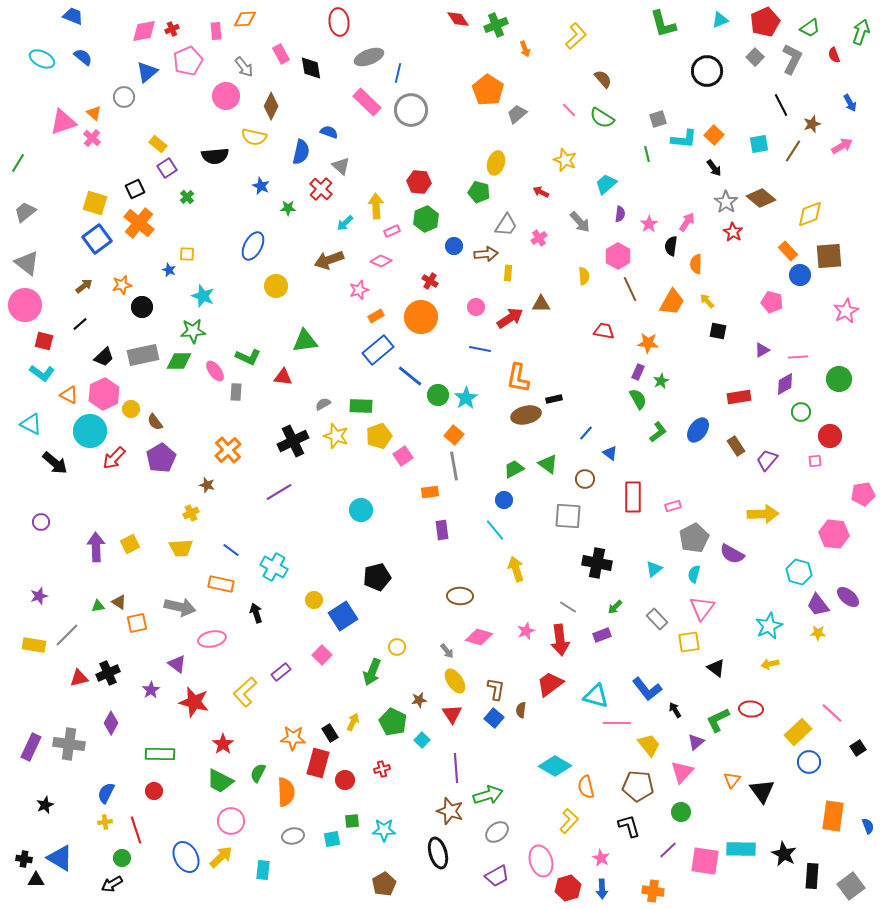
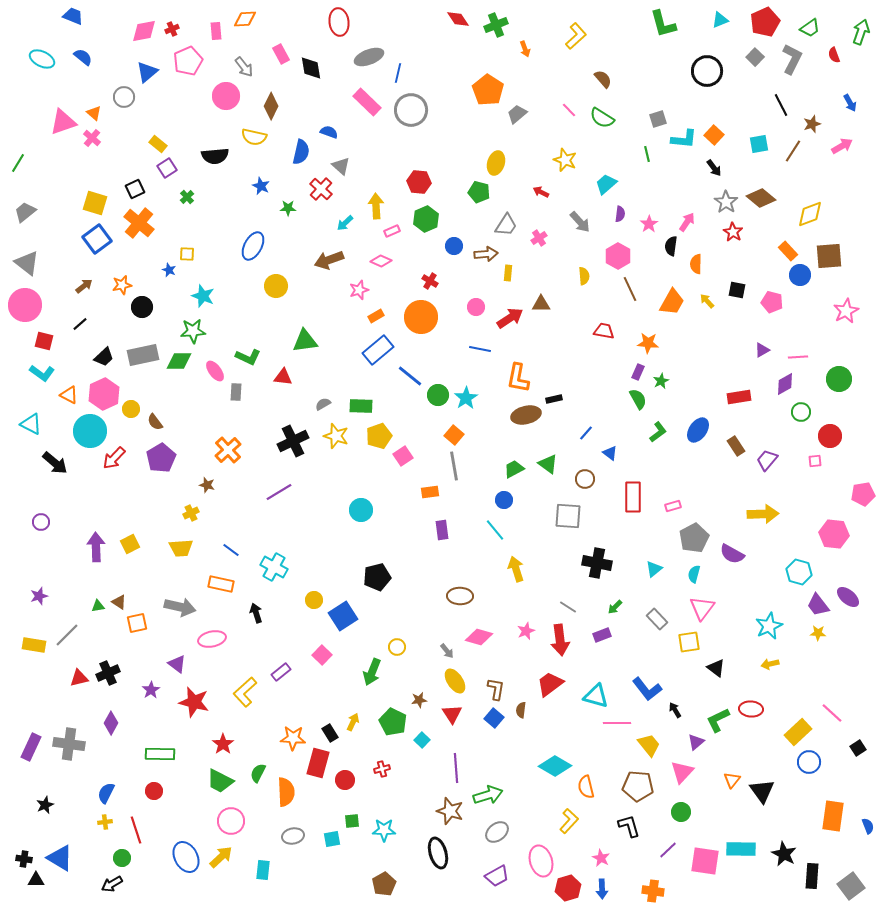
black square at (718, 331): moved 19 px right, 41 px up
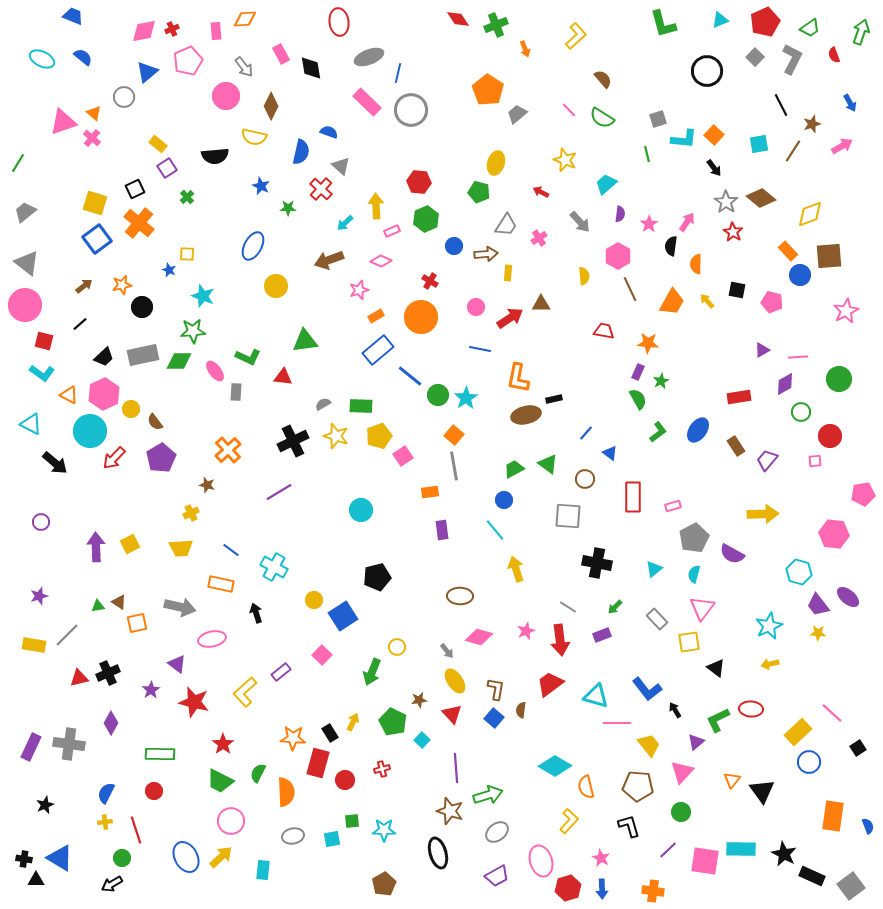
red triangle at (452, 714): rotated 10 degrees counterclockwise
black rectangle at (812, 876): rotated 70 degrees counterclockwise
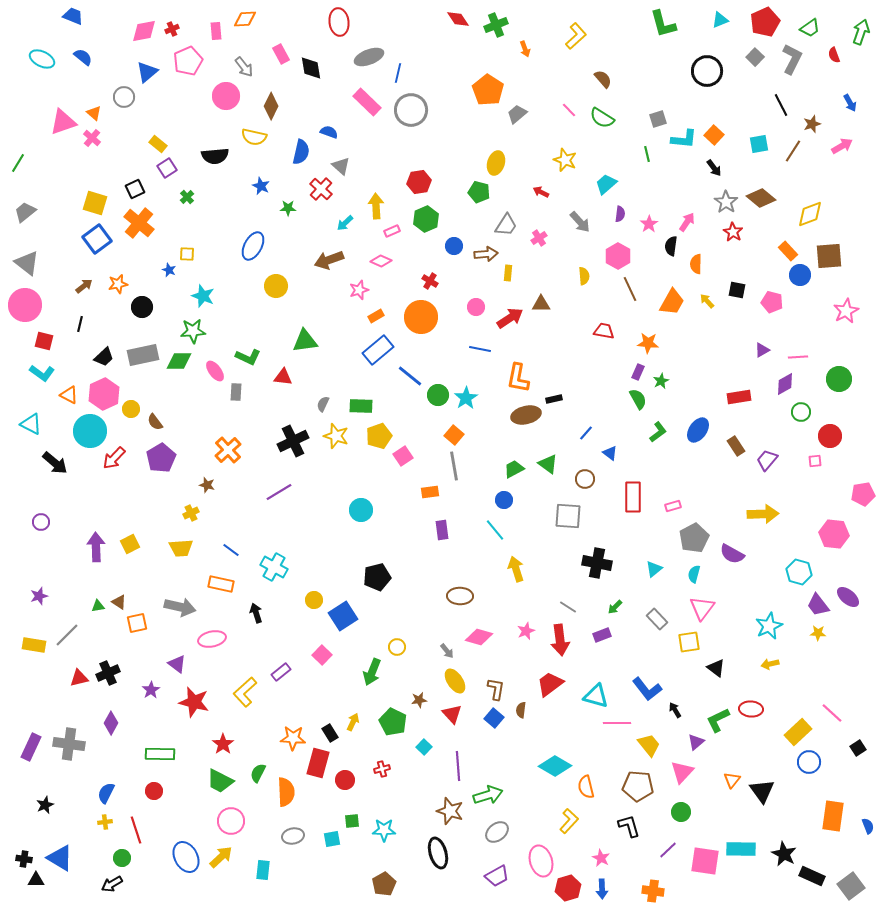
red hexagon at (419, 182): rotated 15 degrees counterclockwise
orange star at (122, 285): moved 4 px left, 1 px up
black line at (80, 324): rotated 35 degrees counterclockwise
gray semicircle at (323, 404): rotated 35 degrees counterclockwise
cyan square at (422, 740): moved 2 px right, 7 px down
purple line at (456, 768): moved 2 px right, 2 px up
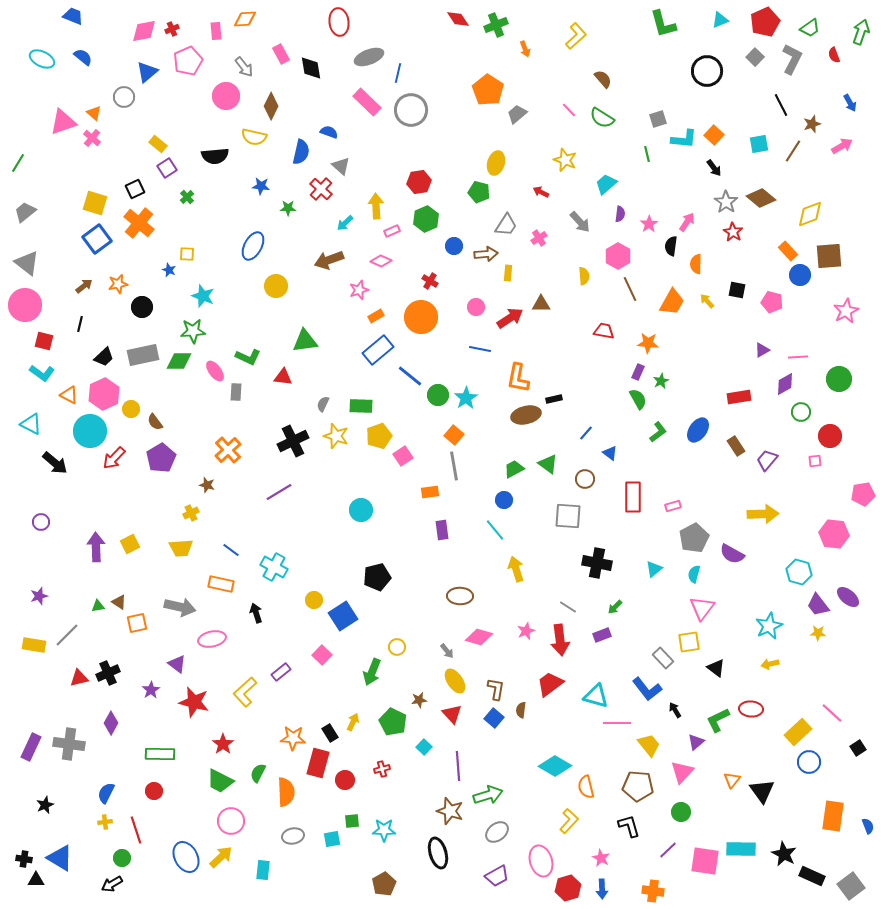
blue star at (261, 186): rotated 18 degrees counterclockwise
gray rectangle at (657, 619): moved 6 px right, 39 px down
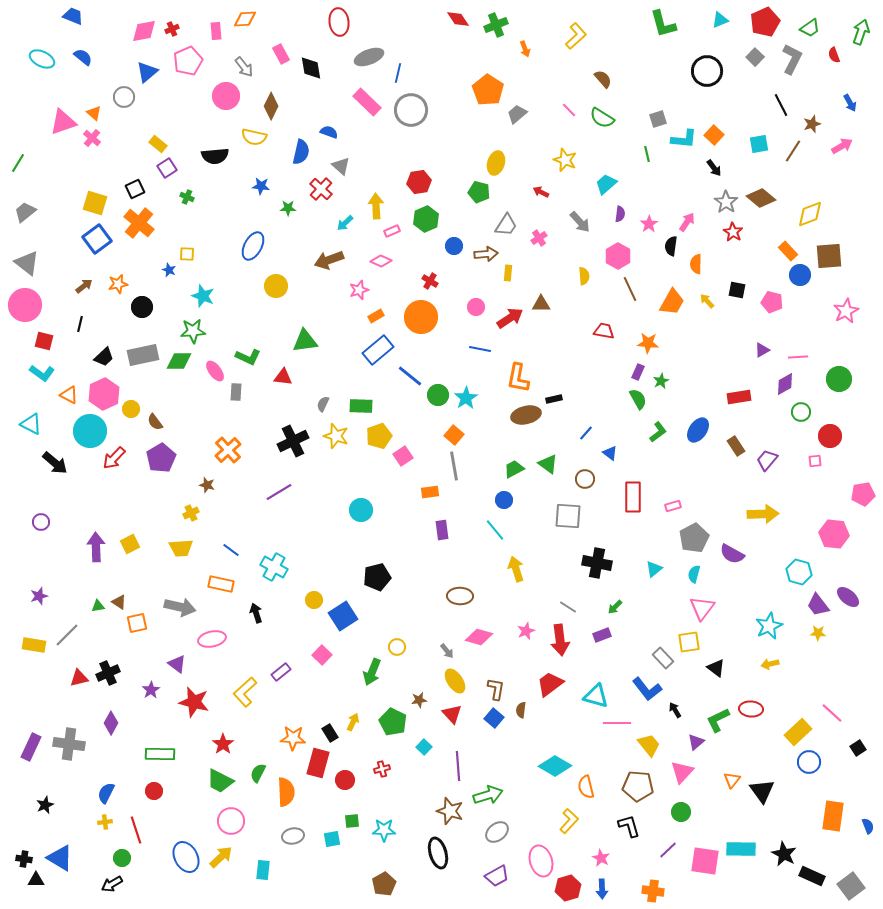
green cross at (187, 197): rotated 24 degrees counterclockwise
